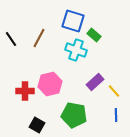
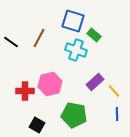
black line: moved 3 px down; rotated 21 degrees counterclockwise
blue line: moved 1 px right, 1 px up
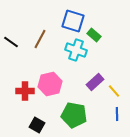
brown line: moved 1 px right, 1 px down
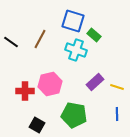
yellow line: moved 3 px right, 4 px up; rotated 32 degrees counterclockwise
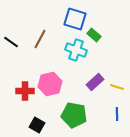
blue square: moved 2 px right, 2 px up
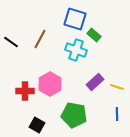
pink hexagon: rotated 15 degrees counterclockwise
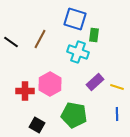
green rectangle: rotated 56 degrees clockwise
cyan cross: moved 2 px right, 2 px down
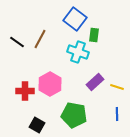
blue square: rotated 20 degrees clockwise
black line: moved 6 px right
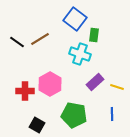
brown line: rotated 30 degrees clockwise
cyan cross: moved 2 px right, 2 px down
blue line: moved 5 px left
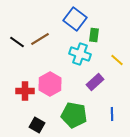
yellow line: moved 27 px up; rotated 24 degrees clockwise
